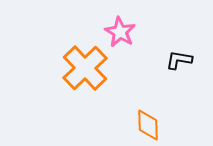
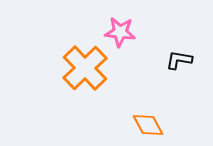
pink star: rotated 24 degrees counterclockwise
orange diamond: rotated 28 degrees counterclockwise
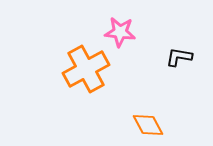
black L-shape: moved 3 px up
orange cross: moved 1 px right, 1 px down; rotated 15 degrees clockwise
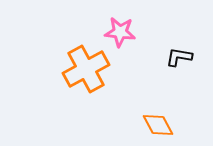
orange diamond: moved 10 px right
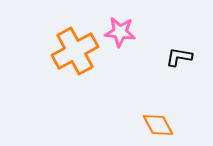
orange cross: moved 11 px left, 18 px up
